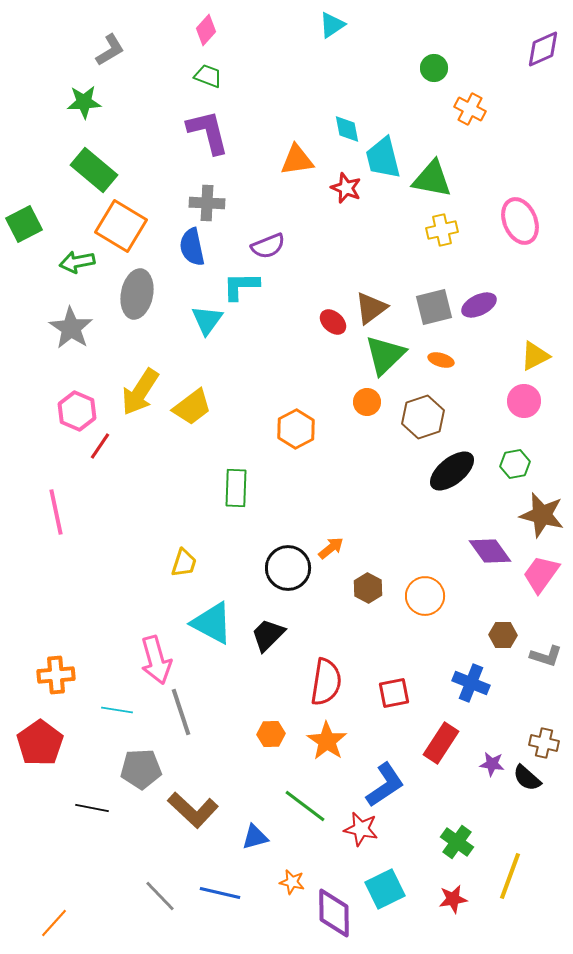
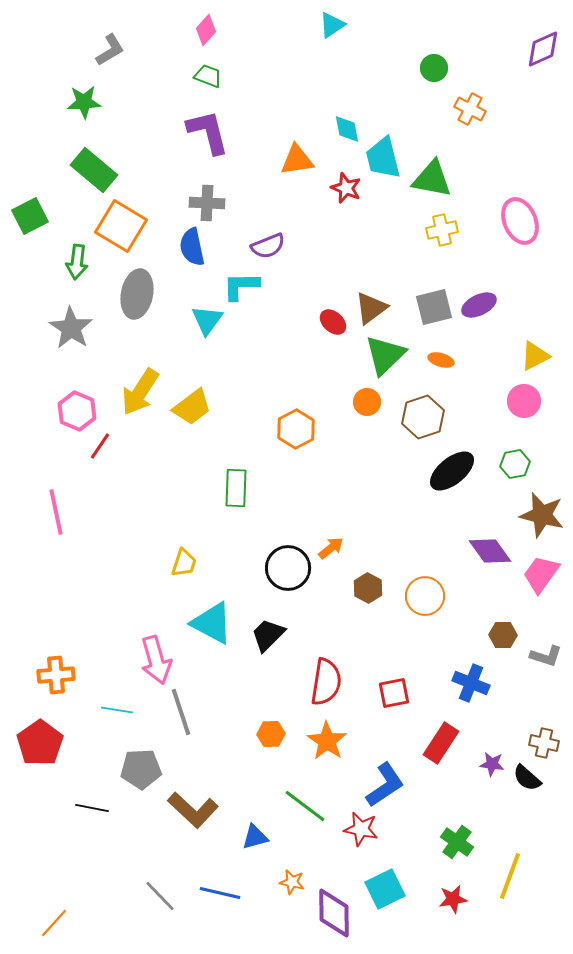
green square at (24, 224): moved 6 px right, 8 px up
green arrow at (77, 262): rotated 72 degrees counterclockwise
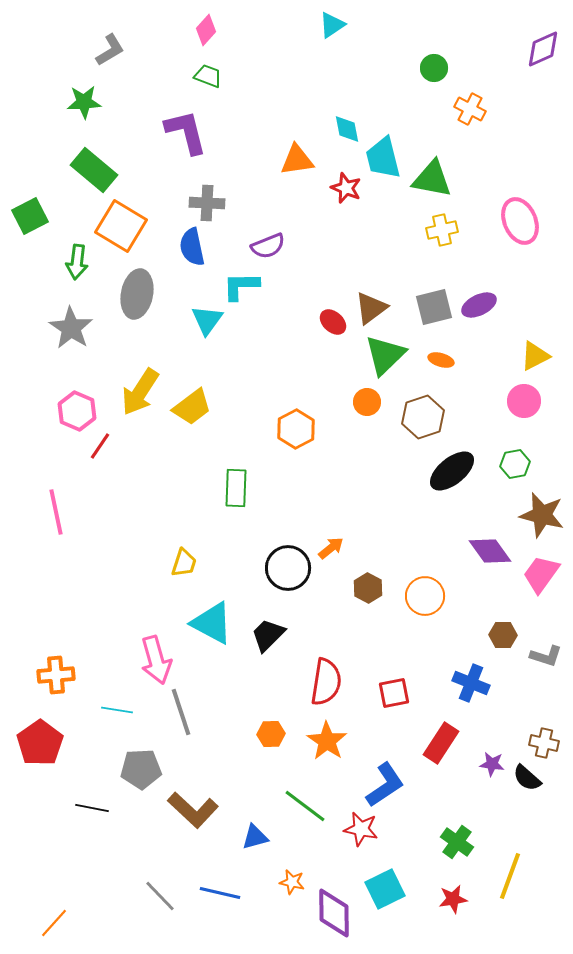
purple L-shape at (208, 132): moved 22 px left
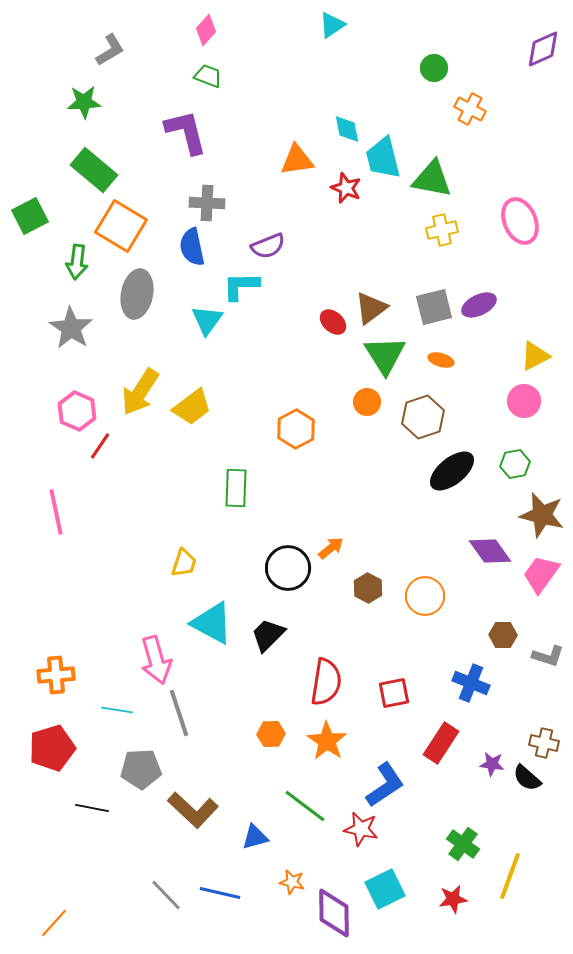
green triangle at (385, 355): rotated 18 degrees counterclockwise
gray L-shape at (546, 656): moved 2 px right
gray line at (181, 712): moved 2 px left, 1 px down
red pentagon at (40, 743): moved 12 px right, 5 px down; rotated 18 degrees clockwise
green cross at (457, 842): moved 6 px right, 2 px down
gray line at (160, 896): moved 6 px right, 1 px up
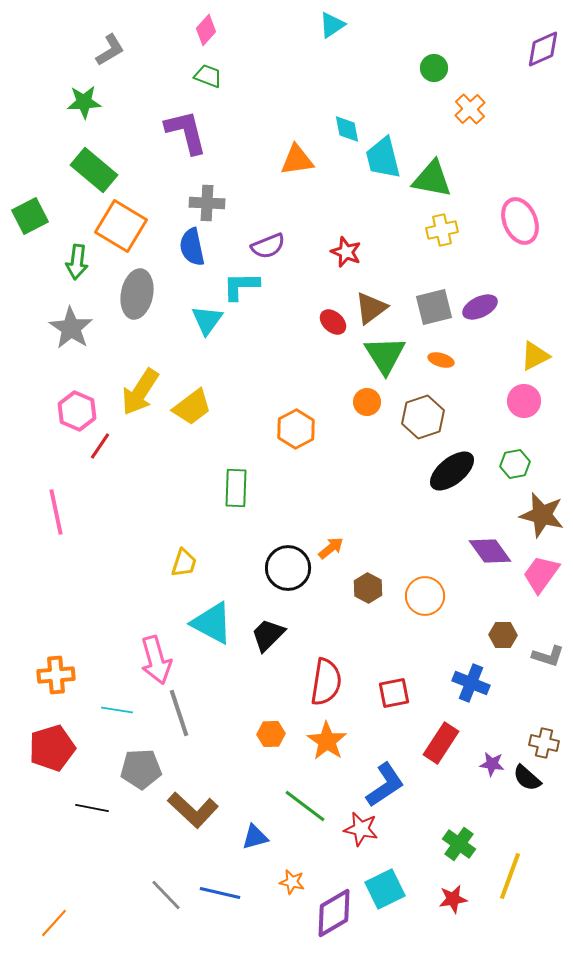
orange cross at (470, 109): rotated 20 degrees clockwise
red star at (346, 188): moved 64 px down
purple ellipse at (479, 305): moved 1 px right, 2 px down
green cross at (463, 844): moved 4 px left
purple diamond at (334, 913): rotated 60 degrees clockwise
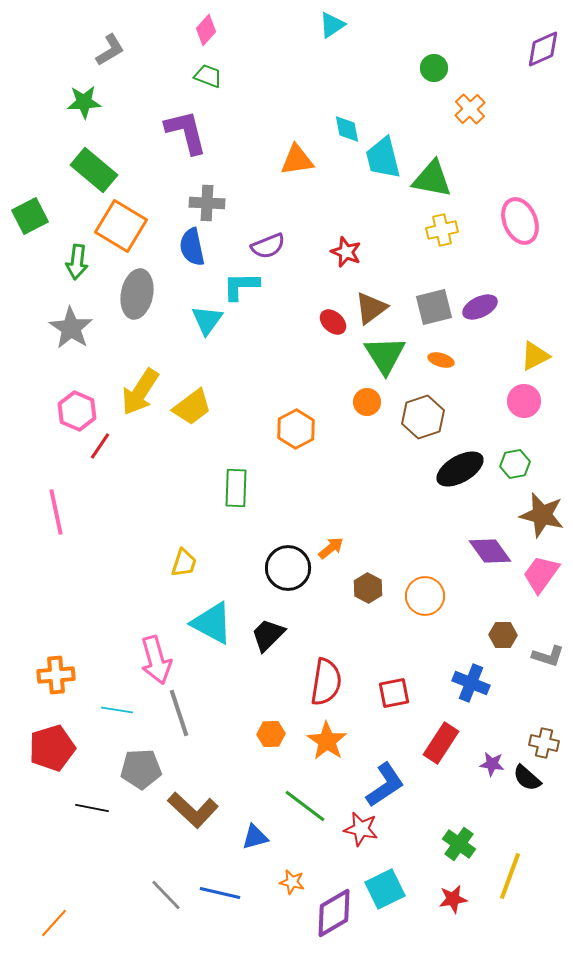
black ellipse at (452, 471): moved 8 px right, 2 px up; rotated 9 degrees clockwise
